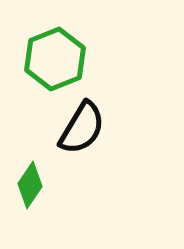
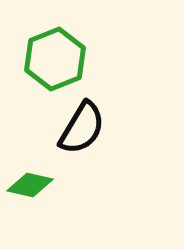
green diamond: rotated 69 degrees clockwise
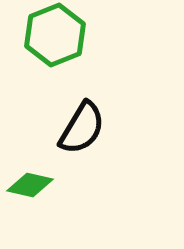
green hexagon: moved 24 px up
